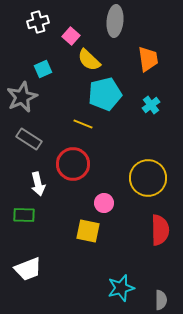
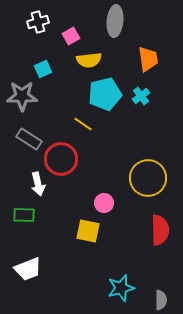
pink square: rotated 18 degrees clockwise
yellow semicircle: rotated 50 degrees counterclockwise
gray star: moved 1 px up; rotated 24 degrees clockwise
cyan cross: moved 10 px left, 9 px up
yellow line: rotated 12 degrees clockwise
red circle: moved 12 px left, 5 px up
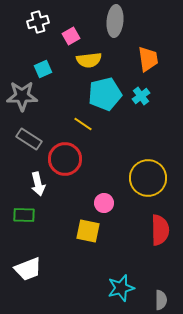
red circle: moved 4 px right
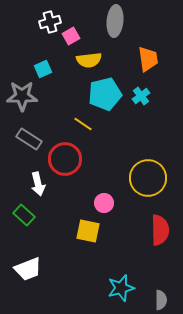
white cross: moved 12 px right
green rectangle: rotated 40 degrees clockwise
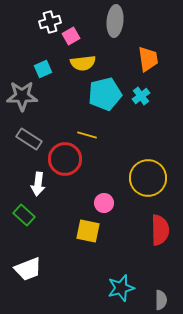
yellow semicircle: moved 6 px left, 3 px down
yellow line: moved 4 px right, 11 px down; rotated 18 degrees counterclockwise
white arrow: rotated 20 degrees clockwise
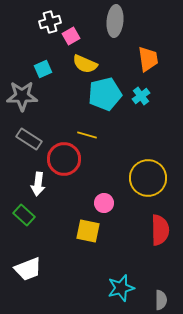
yellow semicircle: moved 2 px right, 1 px down; rotated 30 degrees clockwise
red circle: moved 1 px left
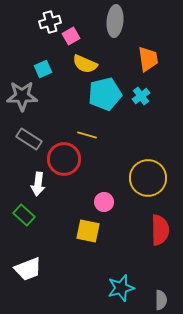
pink circle: moved 1 px up
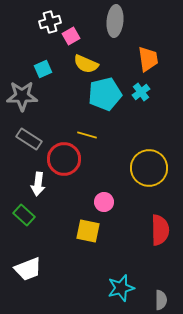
yellow semicircle: moved 1 px right
cyan cross: moved 4 px up
yellow circle: moved 1 px right, 10 px up
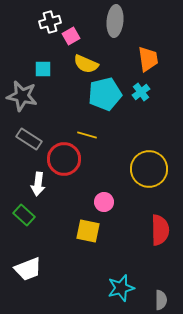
cyan square: rotated 24 degrees clockwise
gray star: rotated 12 degrees clockwise
yellow circle: moved 1 px down
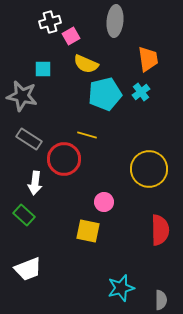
white arrow: moved 3 px left, 1 px up
